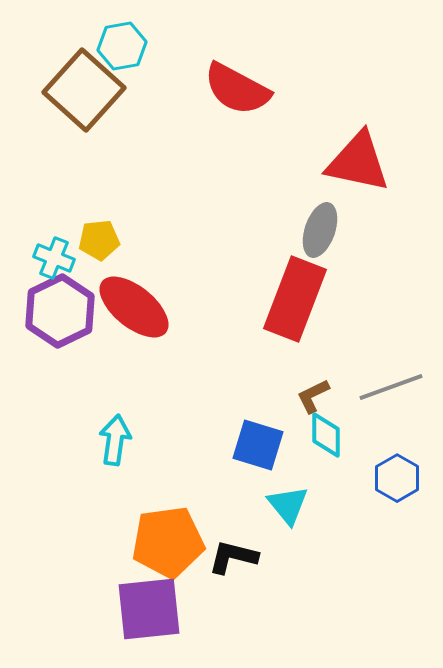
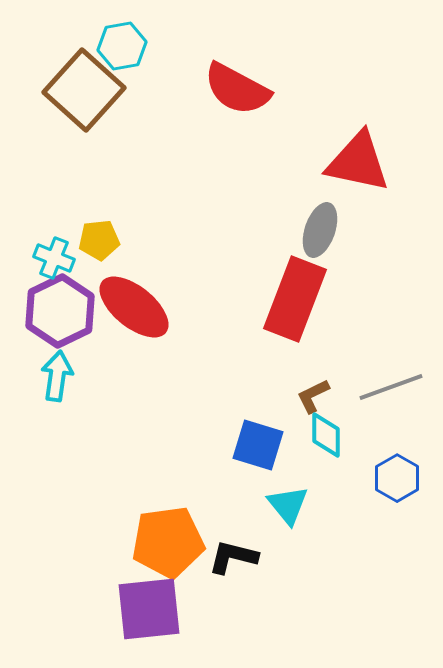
cyan arrow: moved 58 px left, 64 px up
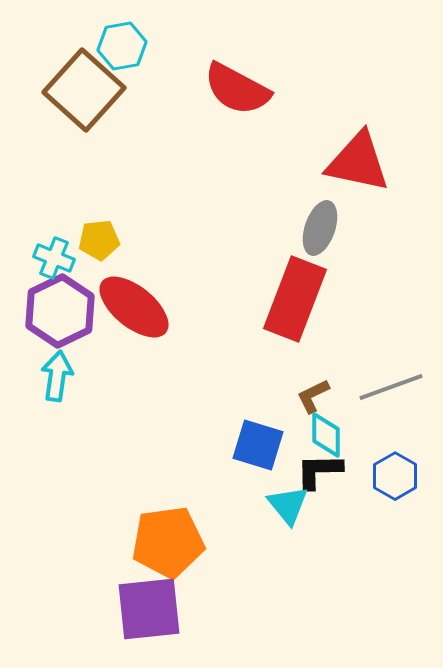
gray ellipse: moved 2 px up
blue hexagon: moved 2 px left, 2 px up
black L-shape: moved 86 px right, 86 px up; rotated 15 degrees counterclockwise
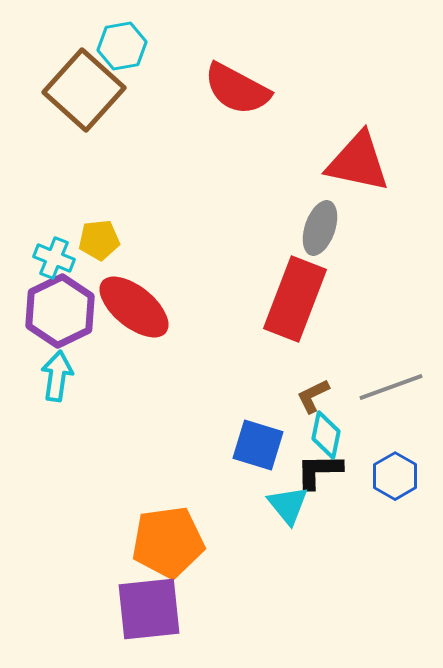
cyan diamond: rotated 12 degrees clockwise
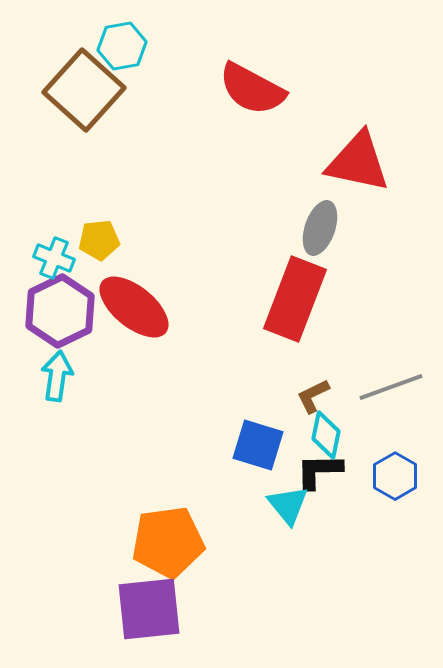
red semicircle: moved 15 px right
